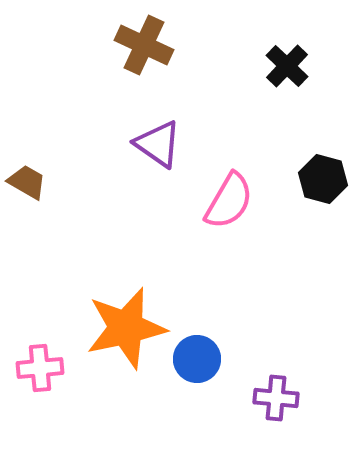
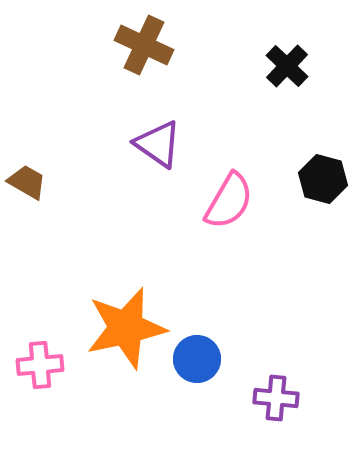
pink cross: moved 3 px up
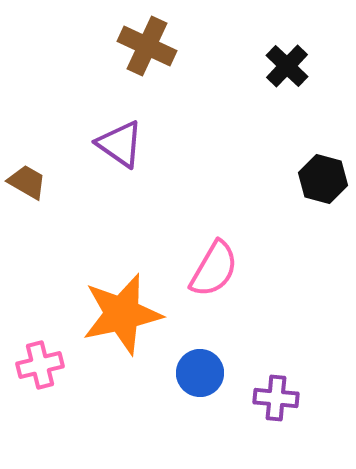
brown cross: moved 3 px right, 1 px down
purple triangle: moved 38 px left
pink semicircle: moved 15 px left, 68 px down
orange star: moved 4 px left, 14 px up
blue circle: moved 3 px right, 14 px down
pink cross: rotated 9 degrees counterclockwise
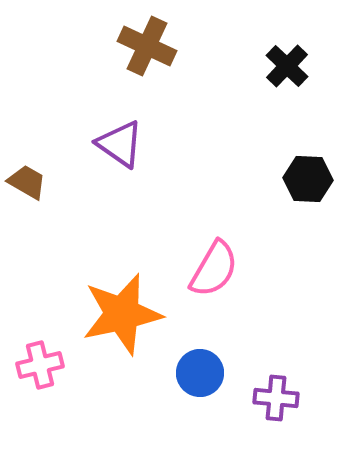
black hexagon: moved 15 px left; rotated 12 degrees counterclockwise
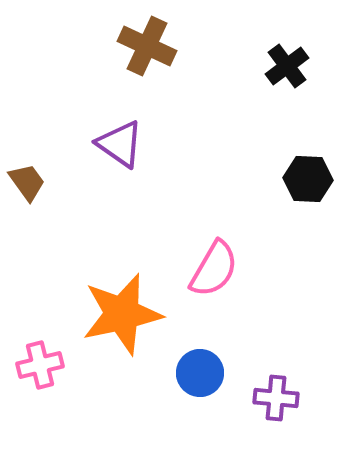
black cross: rotated 9 degrees clockwise
brown trapezoid: rotated 24 degrees clockwise
